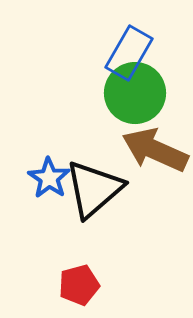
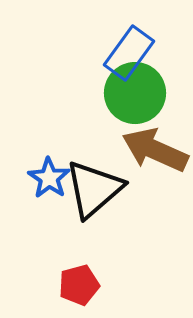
blue rectangle: rotated 6 degrees clockwise
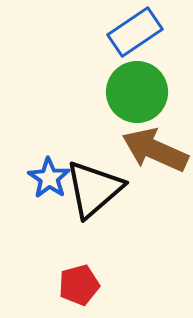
blue rectangle: moved 6 px right, 21 px up; rotated 20 degrees clockwise
green circle: moved 2 px right, 1 px up
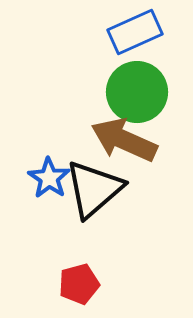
blue rectangle: rotated 10 degrees clockwise
brown arrow: moved 31 px left, 10 px up
red pentagon: moved 1 px up
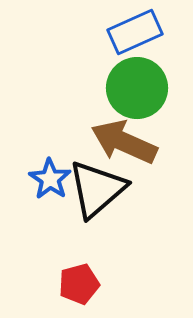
green circle: moved 4 px up
brown arrow: moved 2 px down
blue star: moved 1 px right, 1 px down
black triangle: moved 3 px right
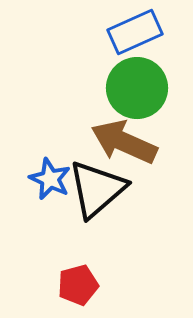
blue star: rotated 9 degrees counterclockwise
red pentagon: moved 1 px left, 1 px down
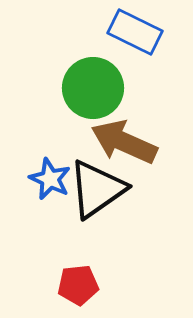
blue rectangle: rotated 50 degrees clockwise
green circle: moved 44 px left
black triangle: rotated 6 degrees clockwise
red pentagon: rotated 9 degrees clockwise
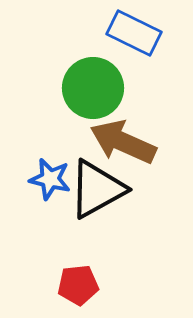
blue rectangle: moved 1 px left, 1 px down
brown arrow: moved 1 px left
blue star: rotated 12 degrees counterclockwise
black triangle: rotated 6 degrees clockwise
